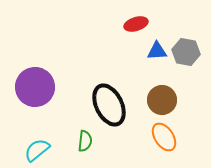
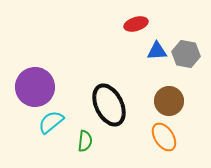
gray hexagon: moved 2 px down
brown circle: moved 7 px right, 1 px down
cyan semicircle: moved 14 px right, 28 px up
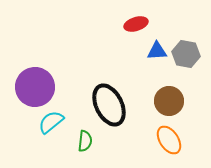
orange ellipse: moved 5 px right, 3 px down
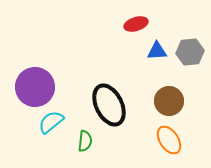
gray hexagon: moved 4 px right, 2 px up; rotated 16 degrees counterclockwise
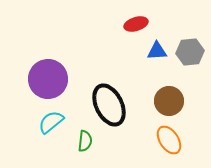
purple circle: moved 13 px right, 8 px up
